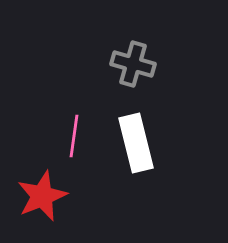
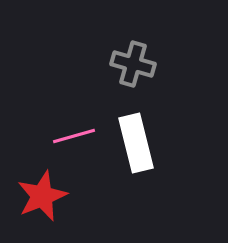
pink line: rotated 66 degrees clockwise
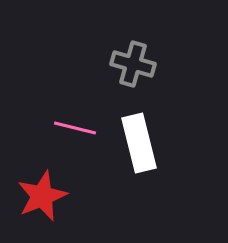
pink line: moved 1 px right, 8 px up; rotated 30 degrees clockwise
white rectangle: moved 3 px right
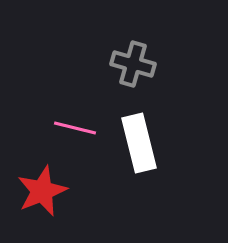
red star: moved 5 px up
